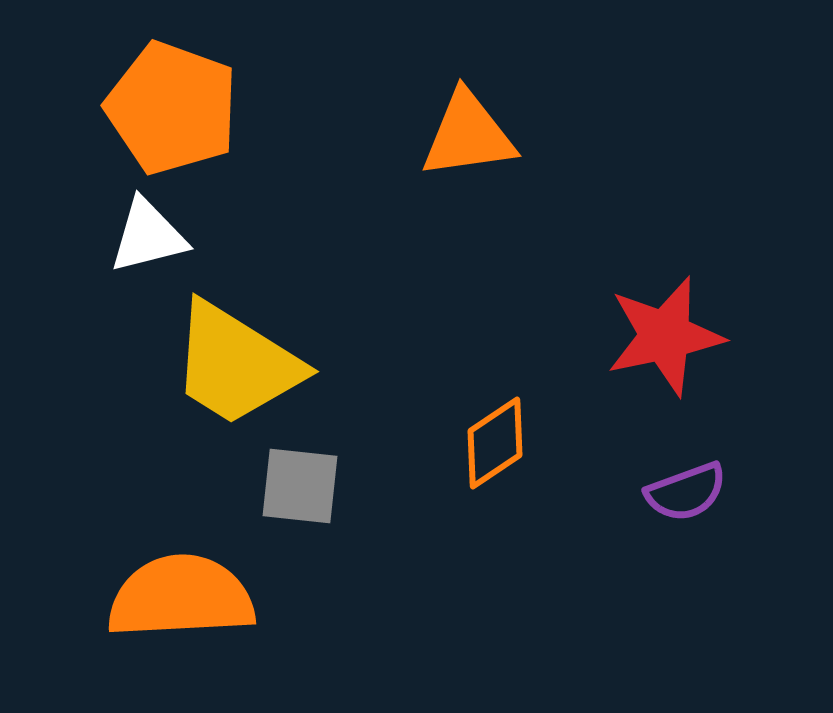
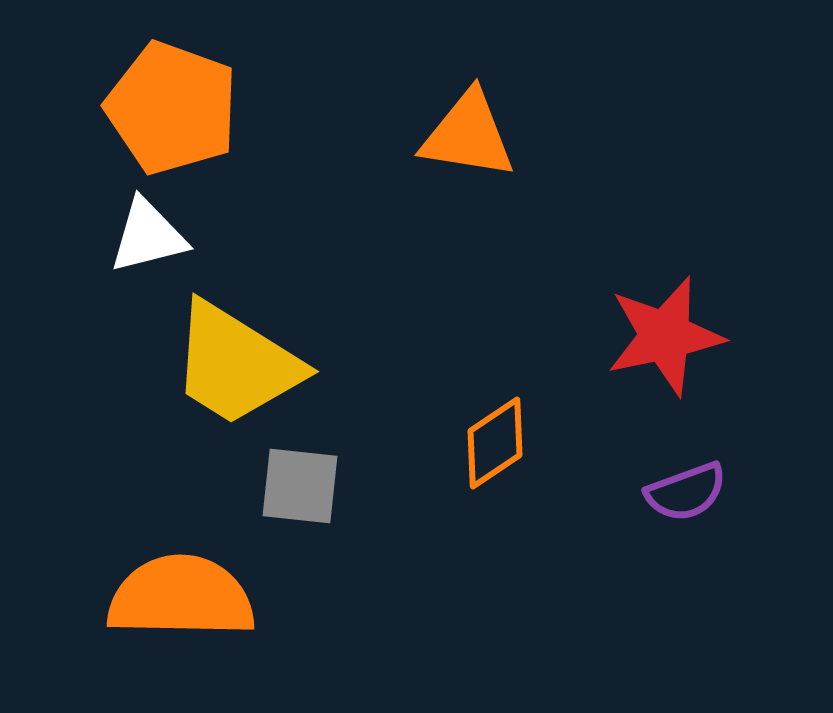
orange triangle: rotated 17 degrees clockwise
orange semicircle: rotated 4 degrees clockwise
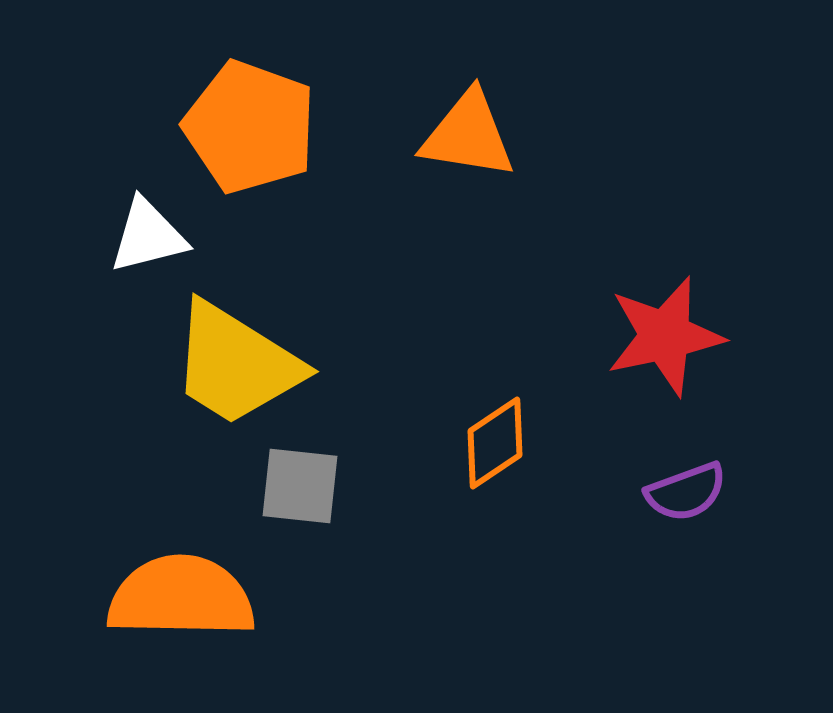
orange pentagon: moved 78 px right, 19 px down
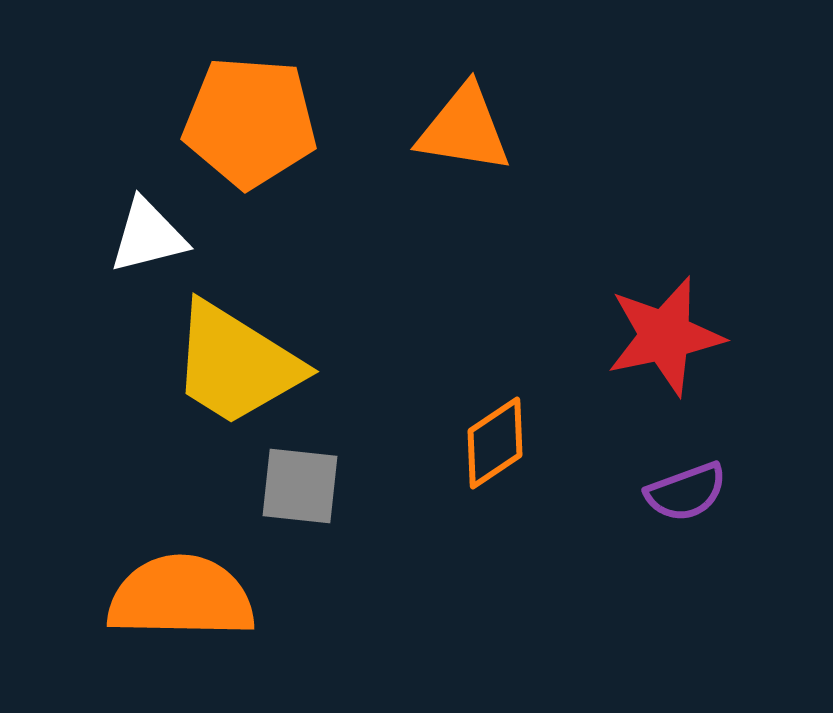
orange pentagon: moved 5 px up; rotated 16 degrees counterclockwise
orange triangle: moved 4 px left, 6 px up
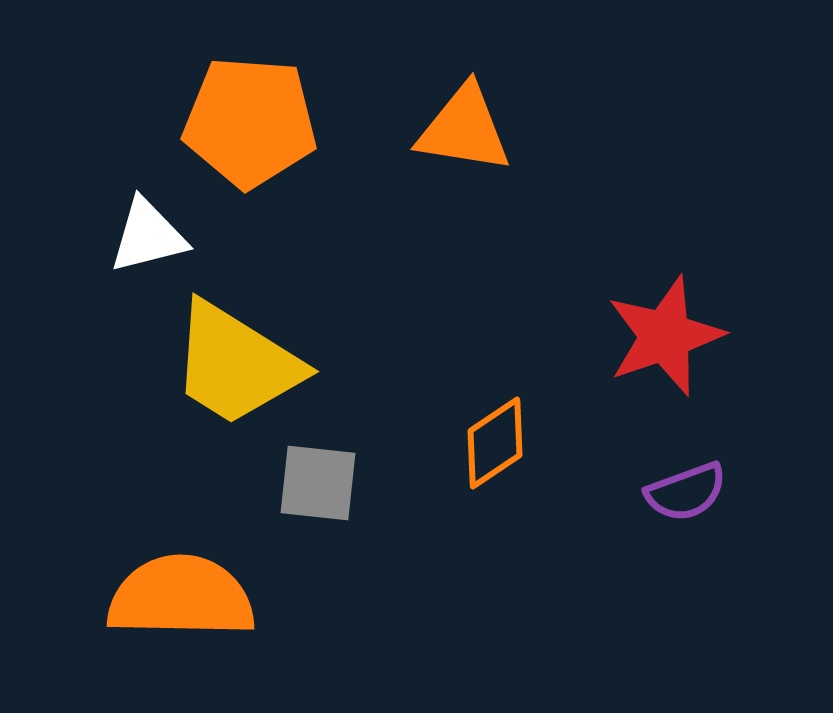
red star: rotated 7 degrees counterclockwise
gray square: moved 18 px right, 3 px up
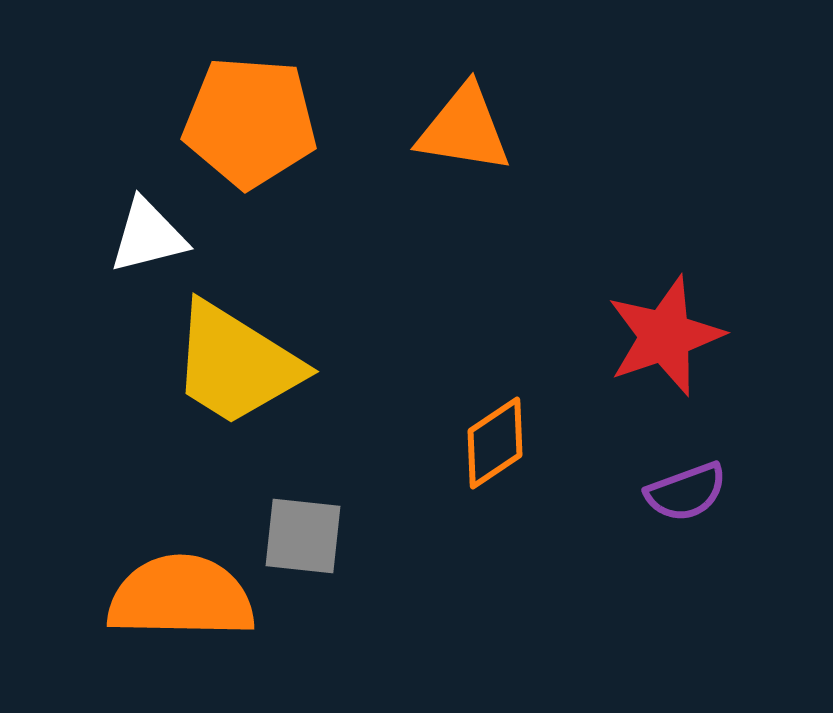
gray square: moved 15 px left, 53 px down
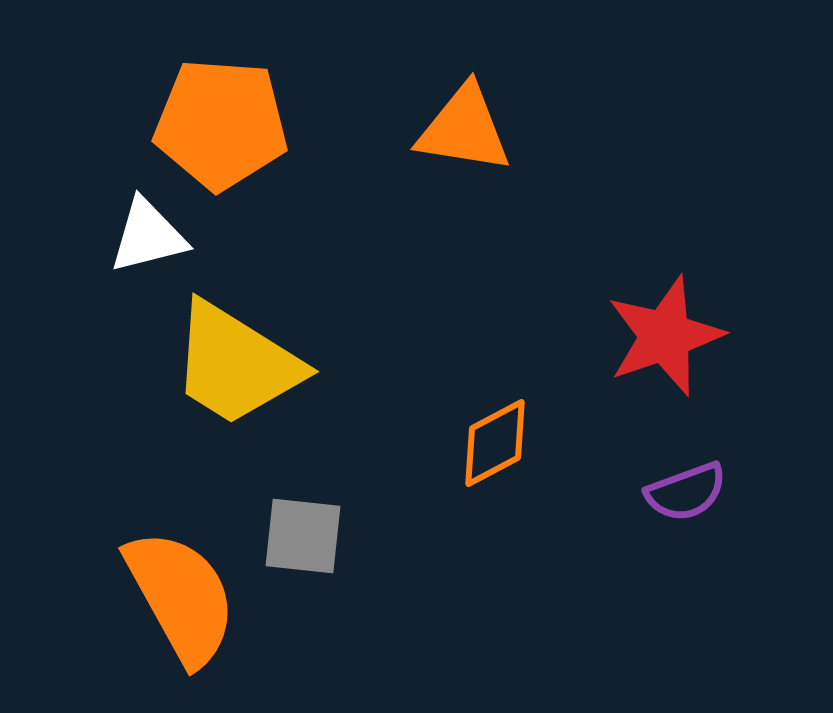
orange pentagon: moved 29 px left, 2 px down
orange diamond: rotated 6 degrees clockwise
orange semicircle: rotated 60 degrees clockwise
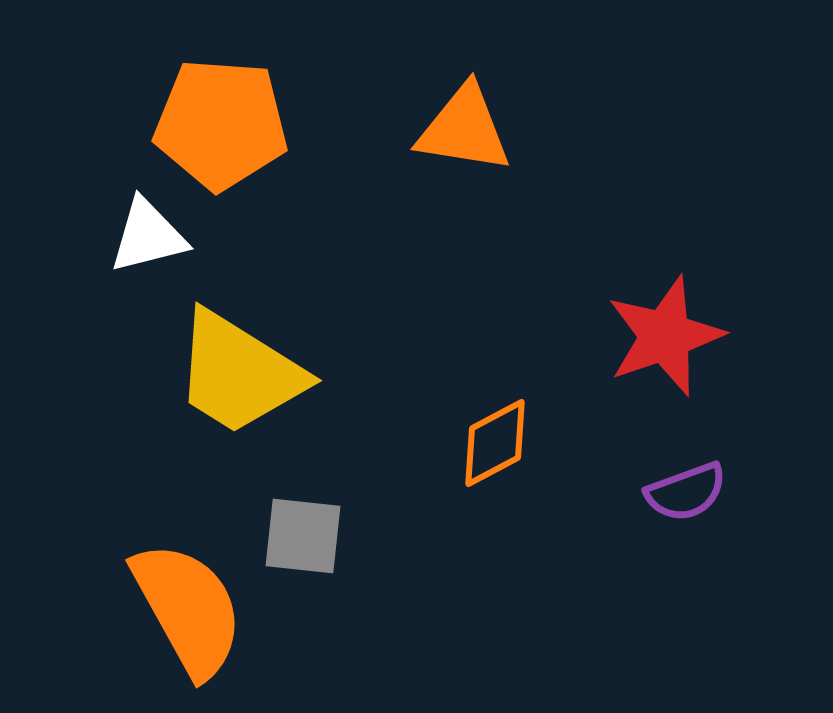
yellow trapezoid: moved 3 px right, 9 px down
orange semicircle: moved 7 px right, 12 px down
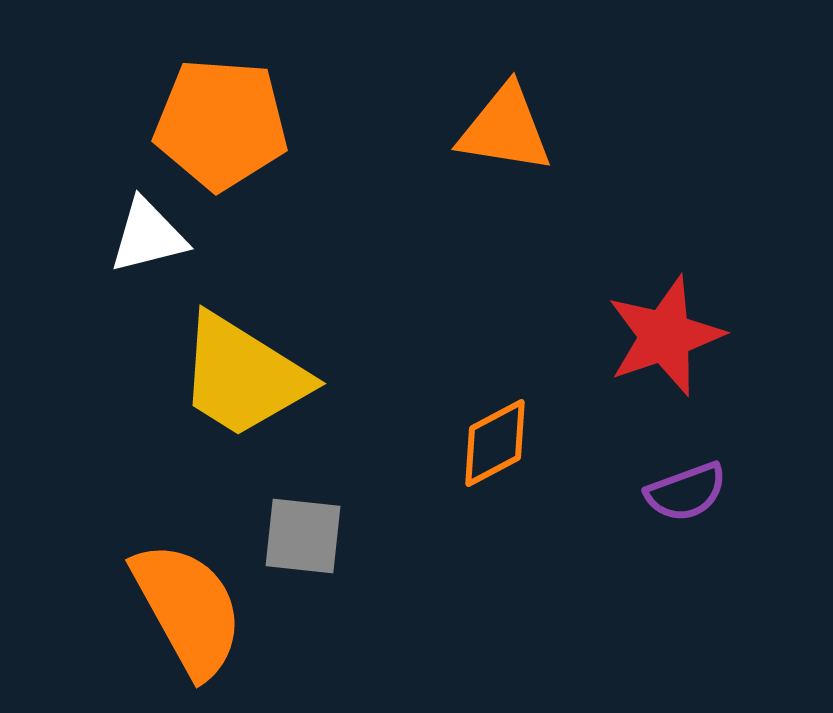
orange triangle: moved 41 px right
yellow trapezoid: moved 4 px right, 3 px down
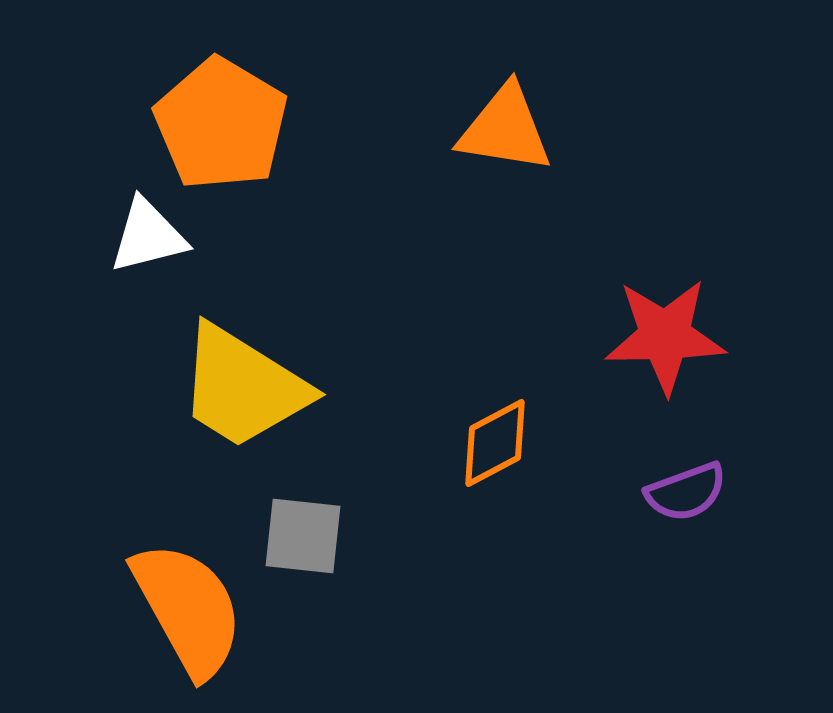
orange pentagon: rotated 27 degrees clockwise
red star: rotated 18 degrees clockwise
yellow trapezoid: moved 11 px down
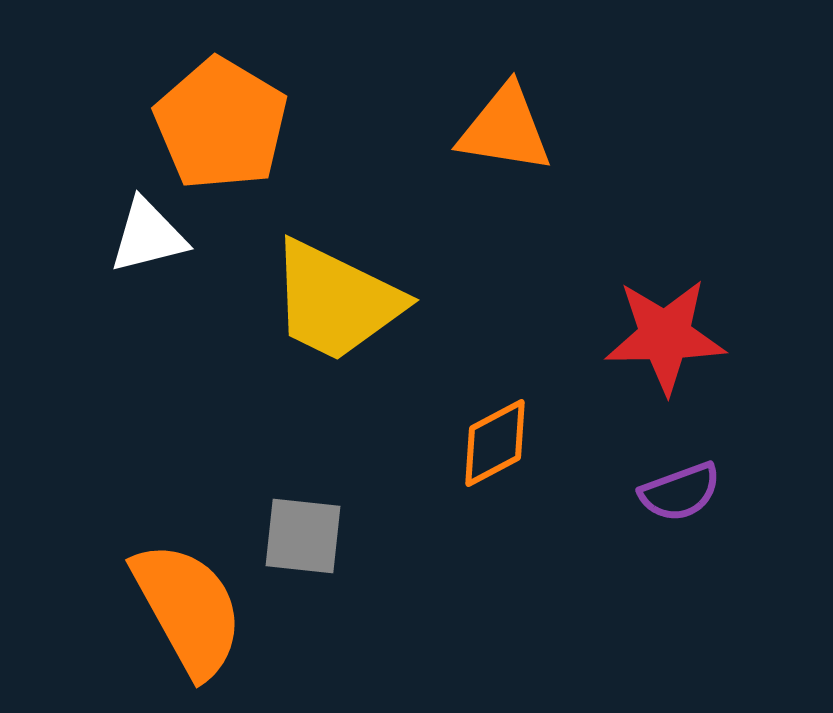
yellow trapezoid: moved 93 px right, 86 px up; rotated 6 degrees counterclockwise
purple semicircle: moved 6 px left
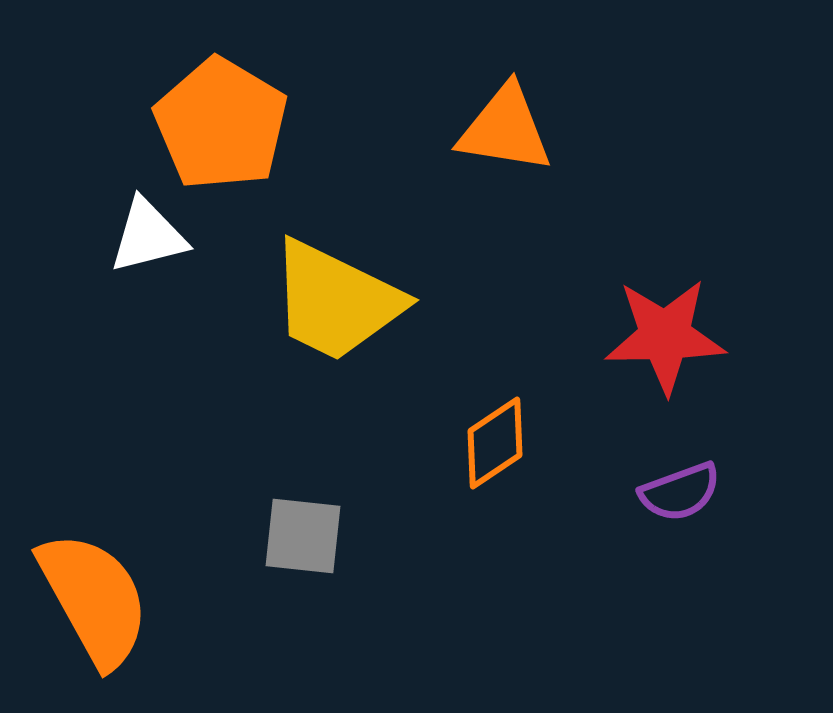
orange diamond: rotated 6 degrees counterclockwise
orange semicircle: moved 94 px left, 10 px up
